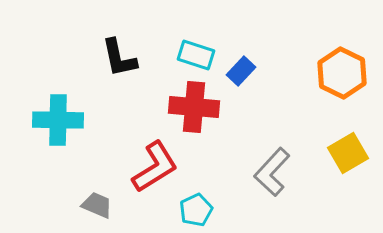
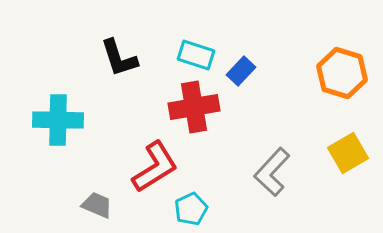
black L-shape: rotated 6 degrees counterclockwise
orange hexagon: rotated 9 degrees counterclockwise
red cross: rotated 15 degrees counterclockwise
cyan pentagon: moved 5 px left, 1 px up
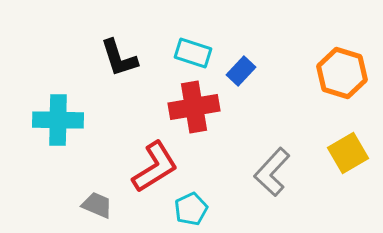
cyan rectangle: moved 3 px left, 2 px up
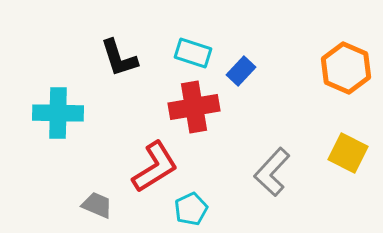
orange hexagon: moved 4 px right, 5 px up; rotated 6 degrees clockwise
cyan cross: moved 7 px up
yellow square: rotated 33 degrees counterclockwise
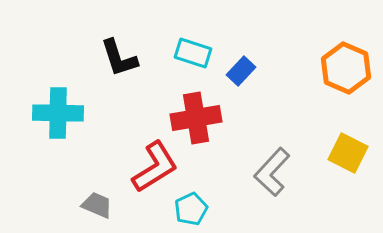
red cross: moved 2 px right, 11 px down
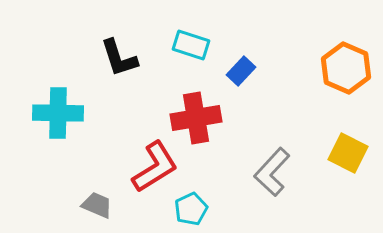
cyan rectangle: moved 2 px left, 8 px up
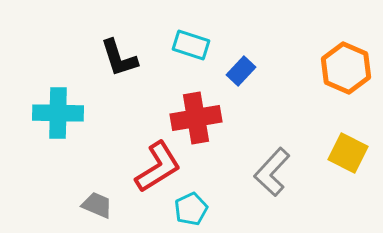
red L-shape: moved 3 px right
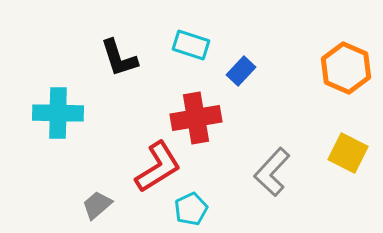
gray trapezoid: rotated 64 degrees counterclockwise
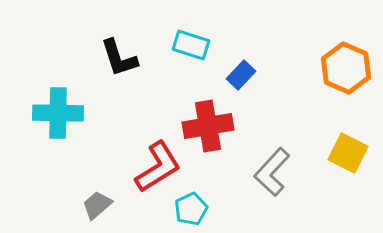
blue rectangle: moved 4 px down
red cross: moved 12 px right, 8 px down
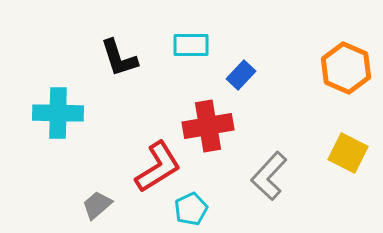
cyan rectangle: rotated 18 degrees counterclockwise
gray L-shape: moved 3 px left, 4 px down
